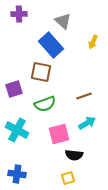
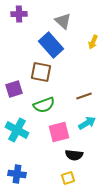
green semicircle: moved 1 px left, 1 px down
pink square: moved 2 px up
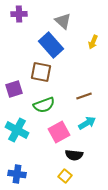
pink square: rotated 15 degrees counterclockwise
yellow square: moved 3 px left, 2 px up; rotated 32 degrees counterclockwise
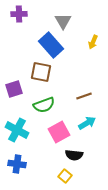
gray triangle: rotated 18 degrees clockwise
blue cross: moved 10 px up
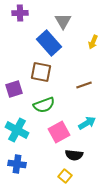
purple cross: moved 1 px right, 1 px up
blue rectangle: moved 2 px left, 2 px up
brown line: moved 11 px up
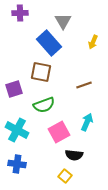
cyan arrow: moved 1 px up; rotated 36 degrees counterclockwise
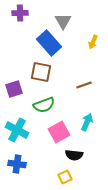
yellow square: moved 1 px down; rotated 24 degrees clockwise
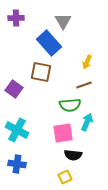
purple cross: moved 4 px left, 5 px down
yellow arrow: moved 6 px left, 20 px down
purple square: rotated 36 degrees counterclockwise
green semicircle: moved 26 px right; rotated 15 degrees clockwise
pink square: moved 4 px right, 1 px down; rotated 20 degrees clockwise
black semicircle: moved 1 px left
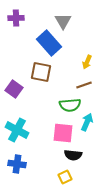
pink square: rotated 15 degrees clockwise
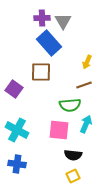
purple cross: moved 26 px right
brown square: rotated 10 degrees counterclockwise
cyan arrow: moved 1 px left, 2 px down
pink square: moved 4 px left, 3 px up
yellow square: moved 8 px right, 1 px up
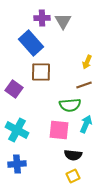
blue rectangle: moved 18 px left
blue cross: rotated 12 degrees counterclockwise
